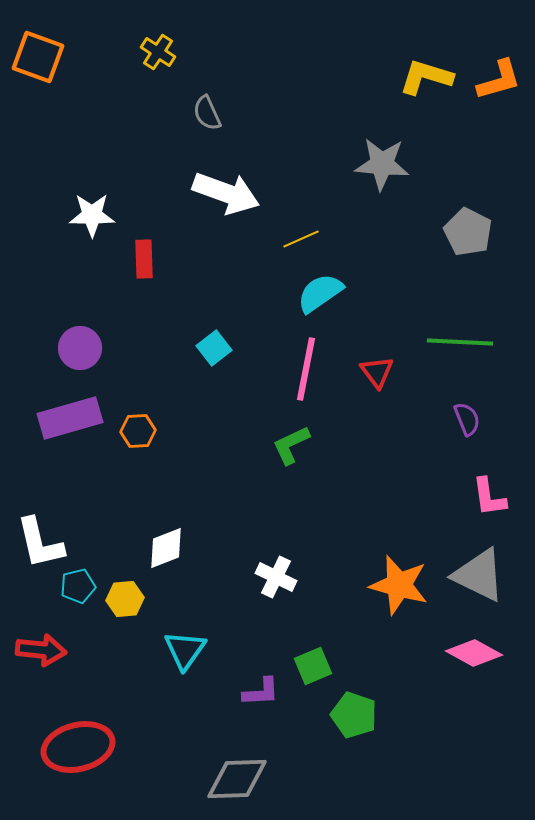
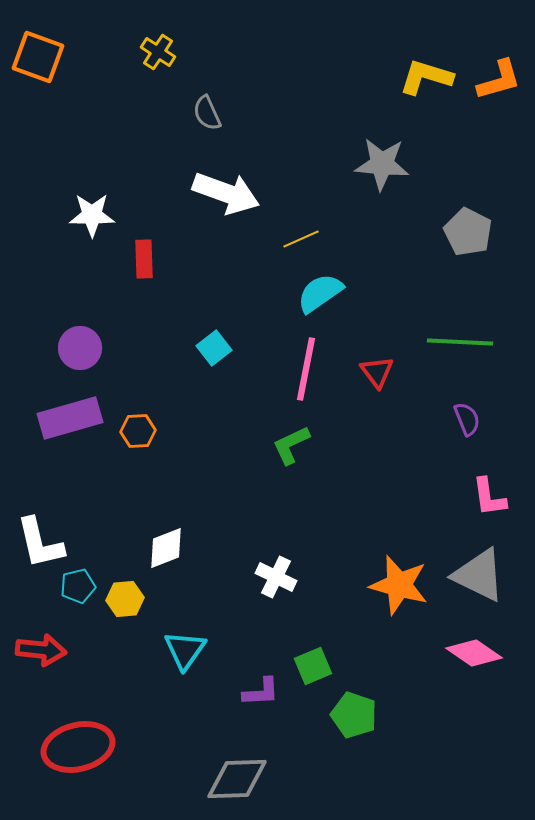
pink diamond: rotated 6 degrees clockwise
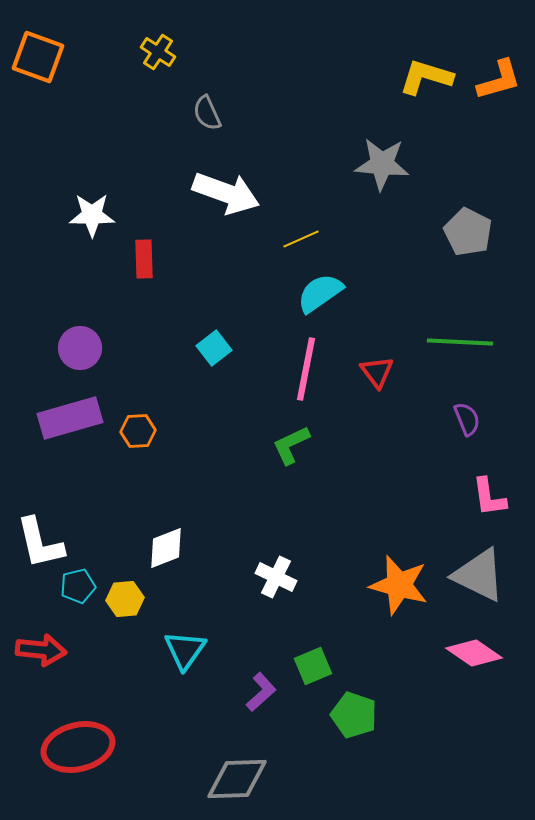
purple L-shape: rotated 39 degrees counterclockwise
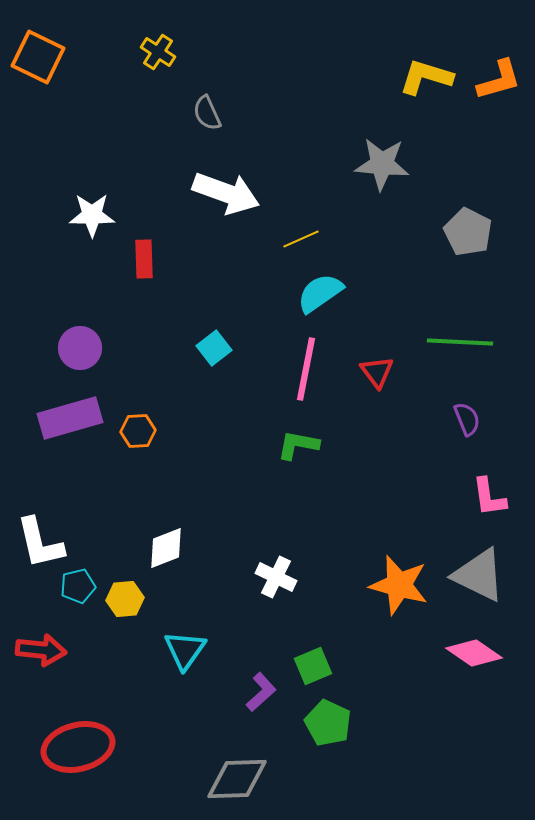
orange square: rotated 6 degrees clockwise
green L-shape: moved 7 px right; rotated 36 degrees clockwise
green pentagon: moved 26 px left, 8 px down; rotated 6 degrees clockwise
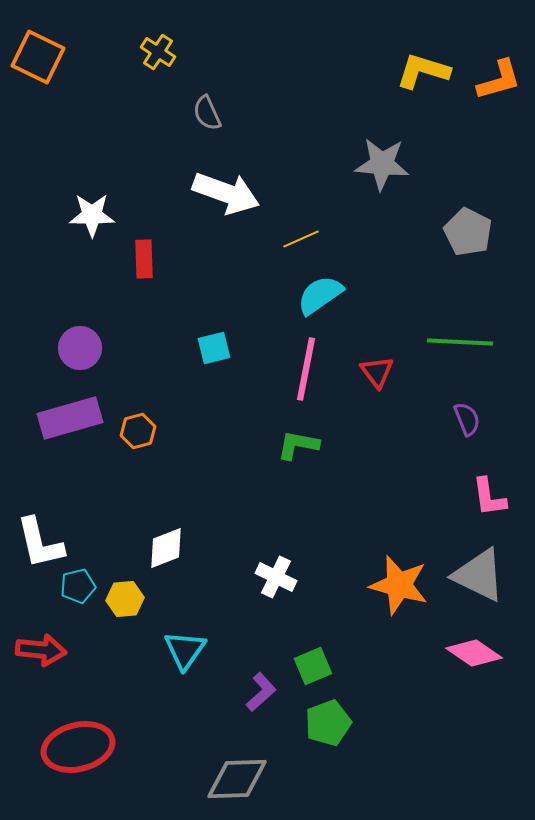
yellow L-shape: moved 3 px left, 6 px up
cyan semicircle: moved 2 px down
cyan square: rotated 24 degrees clockwise
orange hexagon: rotated 12 degrees counterclockwise
green pentagon: rotated 27 degrees clockwise
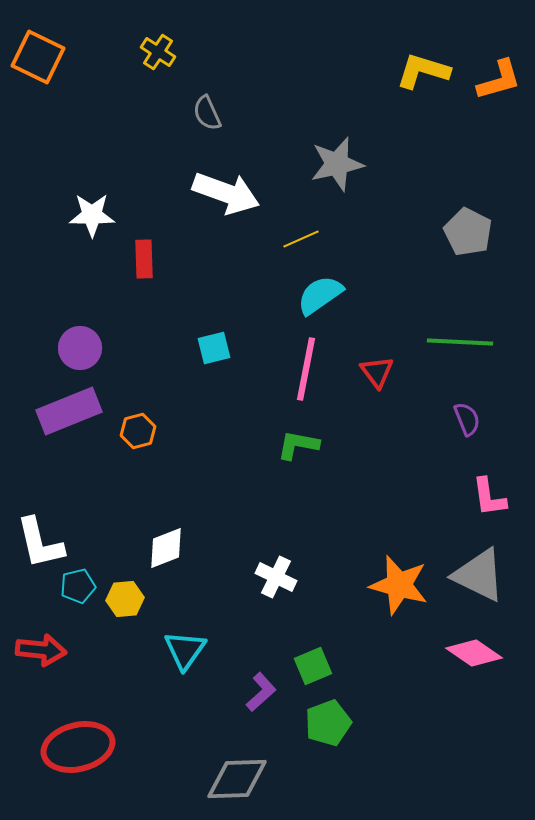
gray star: moved 45 px left; rotated 18 degrees counterclockwise
purple rectangle: moved 1 px left, 7 px up; rotated 6 degrees counterclockwise
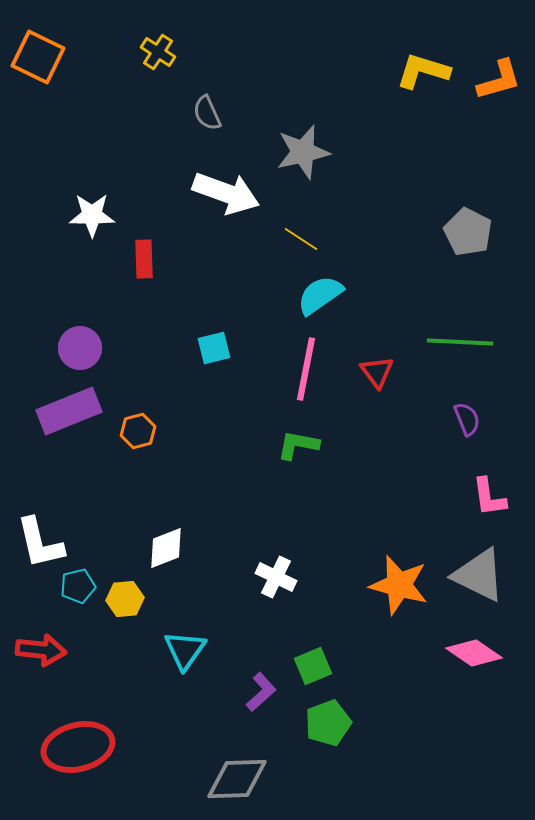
gray star: moved 34 px left, 12 px up
yellow line: rotated 57 degrees clockwise
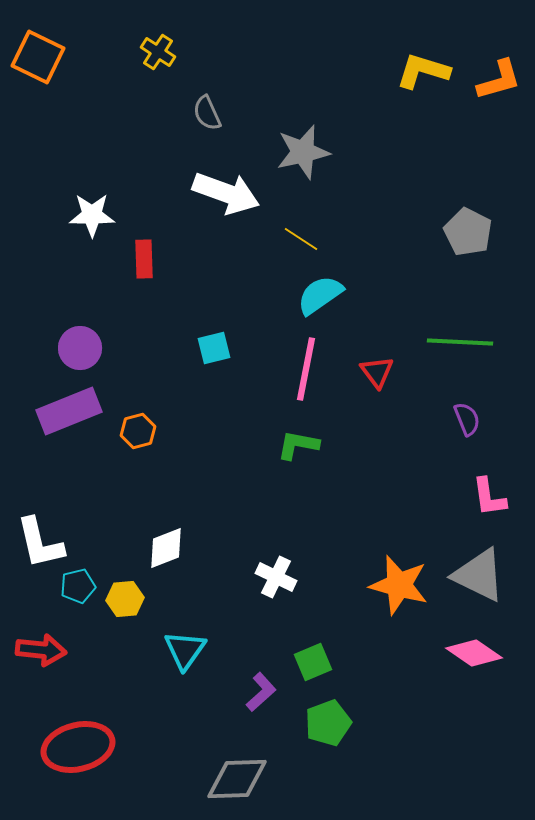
green square: moved 4 px up
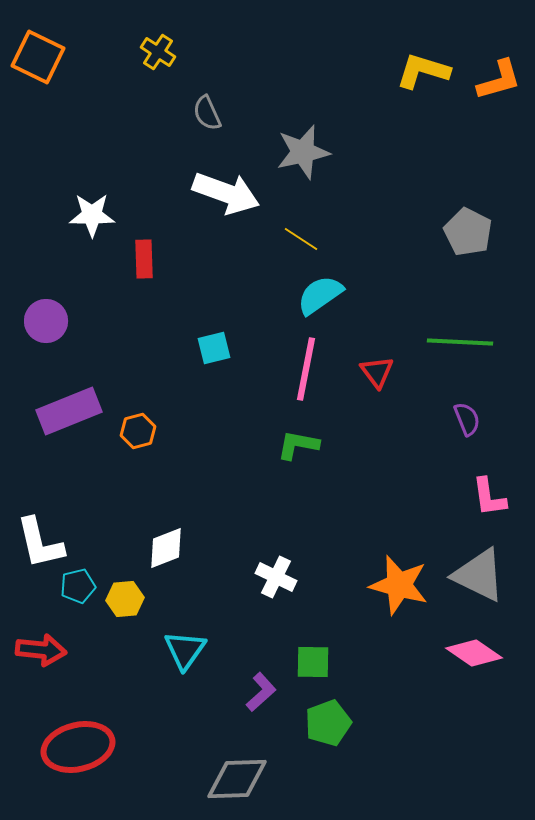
purple circle: moved 34 px left, 27 px up
green square: rotated 24 degrees clockwise
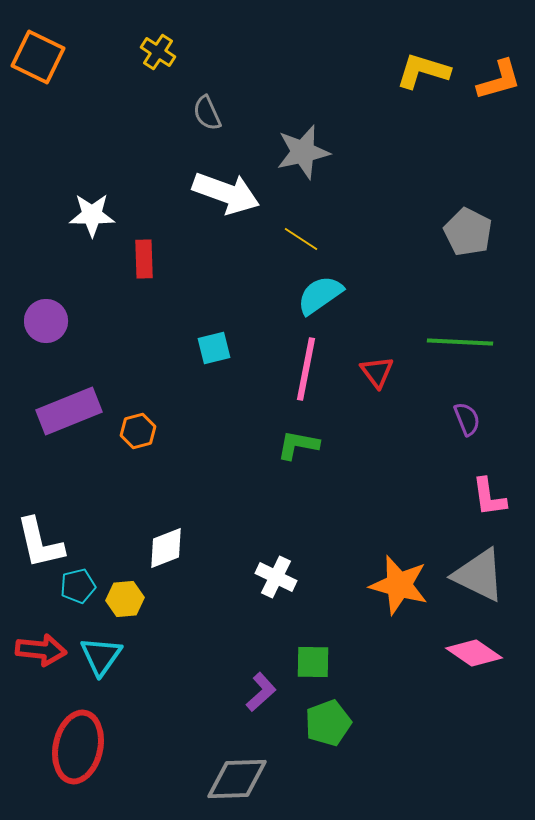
cyan triangle: moved 84 px left, 6 px down
red ellipse: rotated 64 degrees counterclockwise
